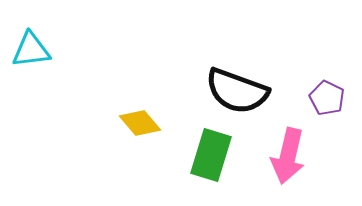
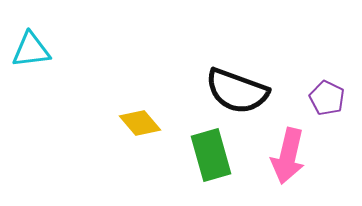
green rectangle: rotated 33 degrees counterclockwise
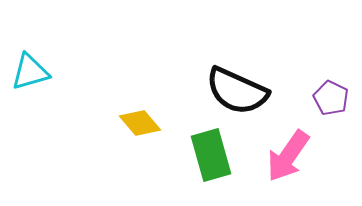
cyan triangle: moved 1 px left, 22 px down; rotated 9 degrees counterclockwise
black semicircle: rotated 4 degrees clockwise
purple pentagon: moved 4 px right
pink arrow: rotated 22 degrees clockwise
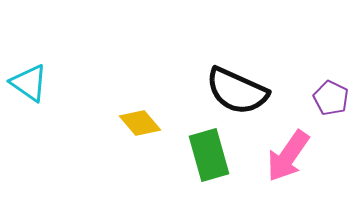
cyan triangle: moved 1 px left, 11 px down; rotated 51 degrees clockwise
green rectangle: moved 2 px left
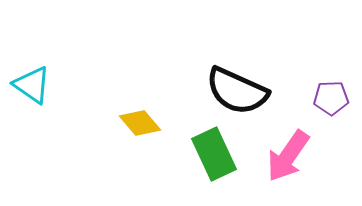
cyan triangle: moved 3 px right, 2 px down
purple pentagon: rotated 28 degrees counterclockwise
green rectangle: moved 5 px right, 1 px up; rotated 9 degrees counterclockwise
